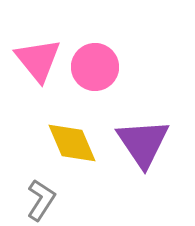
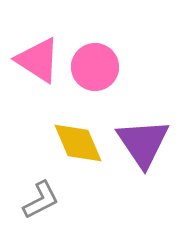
pink triangle: rotated 18 degrees counterclockwise
yellow diamond: moved 6 px right
gray L-shape: rotated 30 degrees clockwise
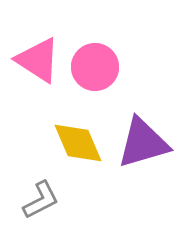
purple triangle: rotated 48 degrees clockwise
